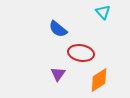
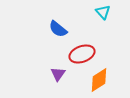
red ellipse: moved 1 px right, 1 px down; rotated 30 degrees counterclockwise
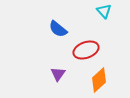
cyan triangle: moved 1 px right, 1 px up
red ellipse: moved 4 px right, 4 px up
orange diamond: rotated 10 degrees counterclockwise
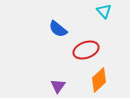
purple triangle: moved 12 px down
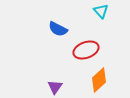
cyan triangle: moved 3 px left
blue semicircle: rotated 12 degrees counterclockwise
purple triangle: moved 3 px left, 1 px down
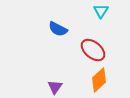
cyan triangle: rotated 14 degrees clockwise
red ellipse: moved 7 px right; rotated 60 degrees clockwise
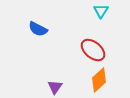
blue semicircle: moved 20 px left
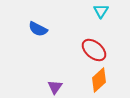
red ellipse: moved 1 px right
